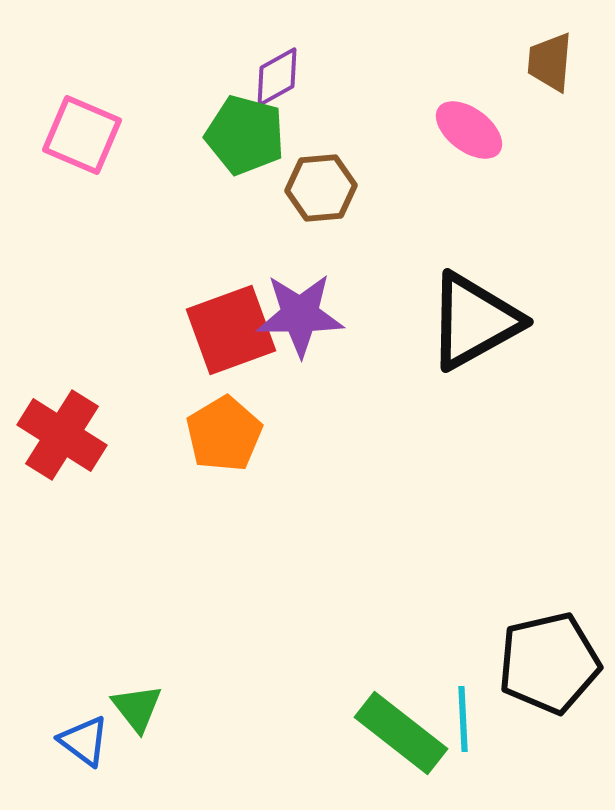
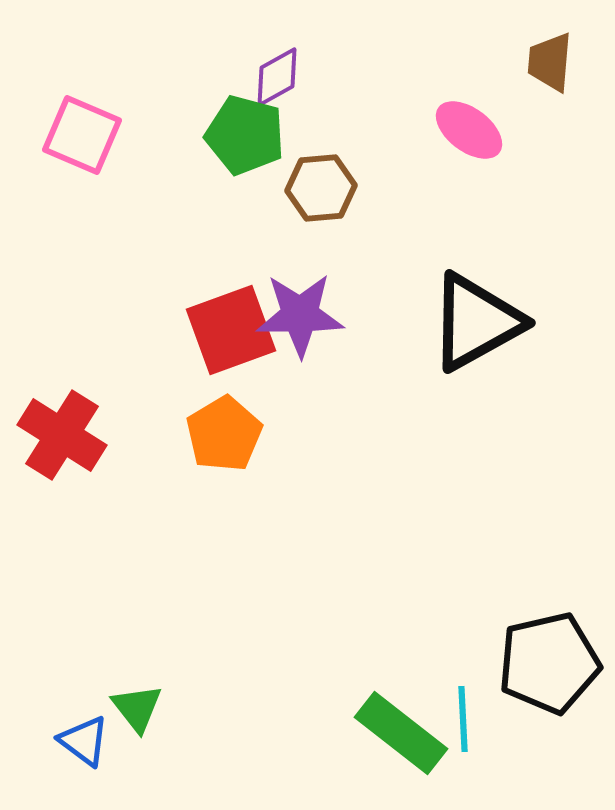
black triangle: moved 2 px right, 1 px down
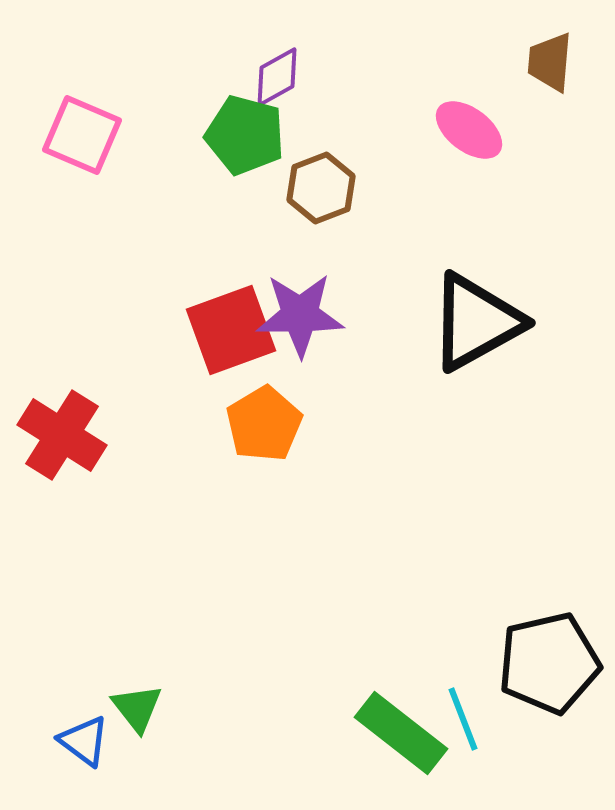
brown hexagon: rotated 16 degrees counterclockwise
orange pentagon: moved 40 px right, 10 px up
cyan line: rotated 18 degrees counterclockwise
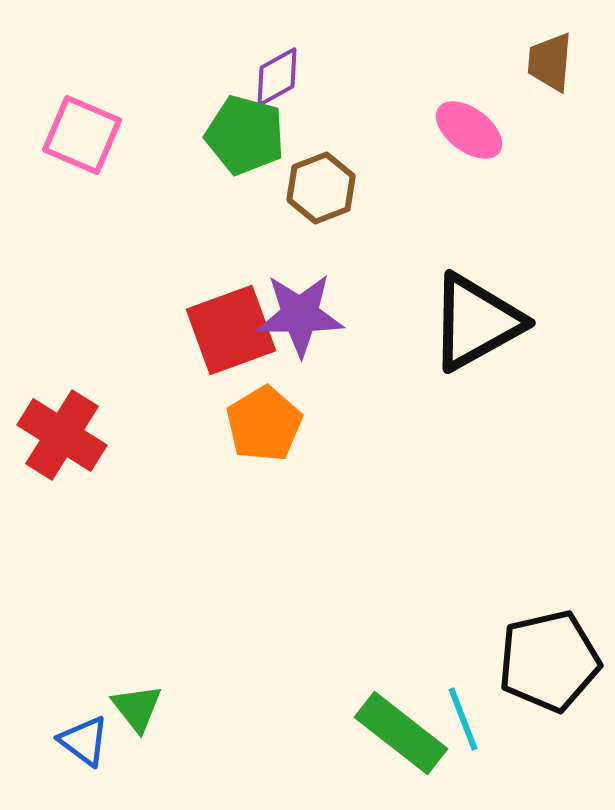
black pentagon: moved 2 px up
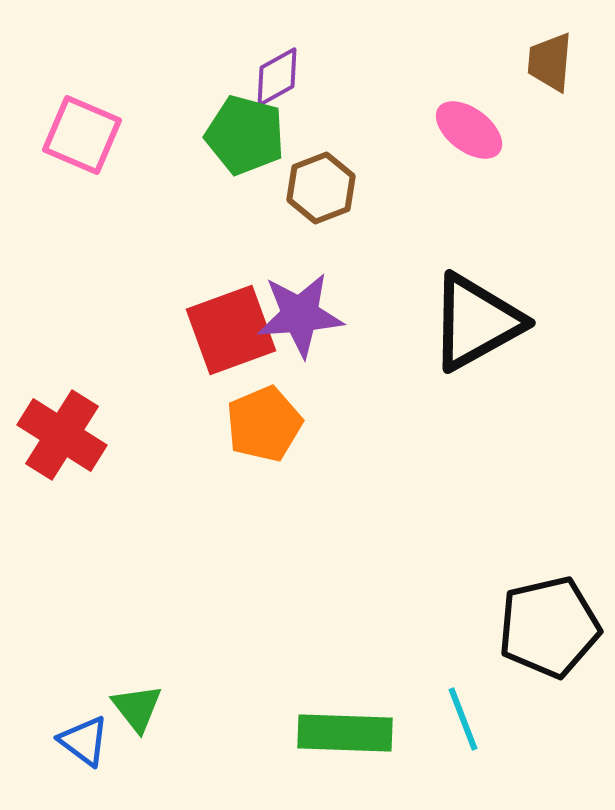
purple star: rotated 4 degrees counterclockwise
orange pentagon: rotated 8 degrees clockwise
black pentagon: moved 34 px up
green rectangle: moved 56 px left; rotated 36 degrees counterclockwise
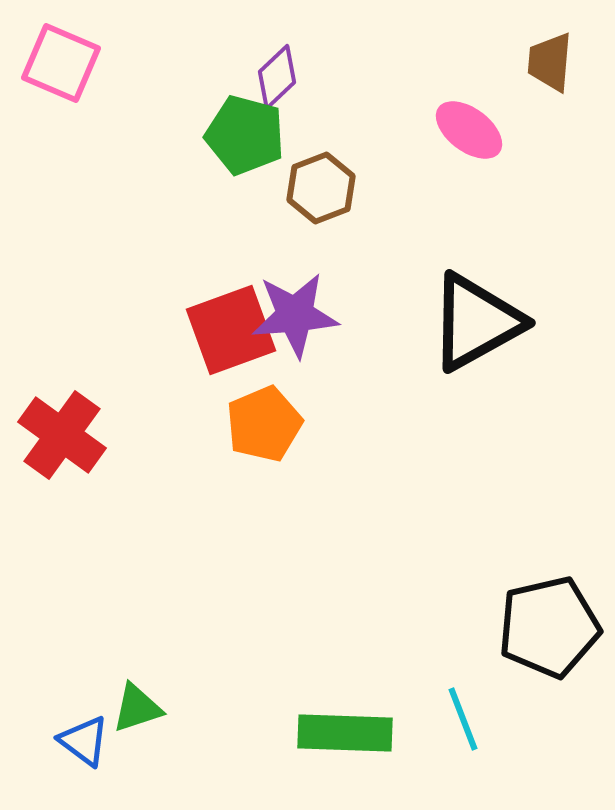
purple diamond: rotated 14 degrees counterclockwise
pink square: moved 21 px left, 72 px up
purple star: moved 5 px left
red cross: rotated 4 degrees clockwise
green triangle: rotated 50 degrees clockwise
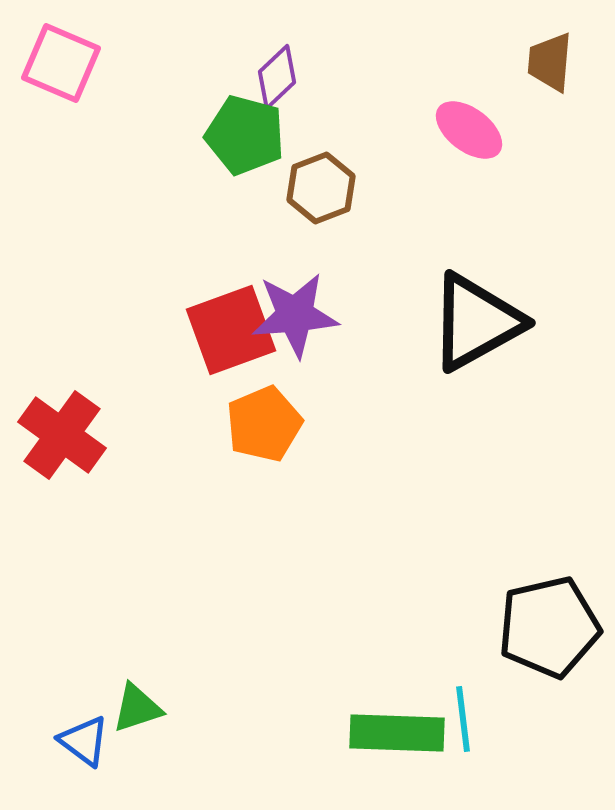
cyan line: rotated 14 degrees clockwise
green rectangle: moved 52 px right
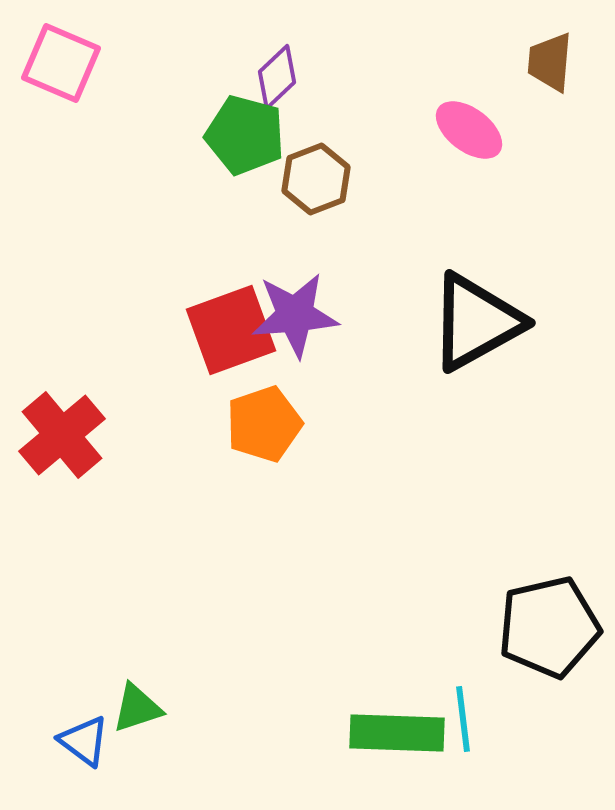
brown hexagon: moved 5 px left, 9 px up
orange pentagon: rotated 4 degrees clockwise
red cross: rotated 14 degrees clockwise
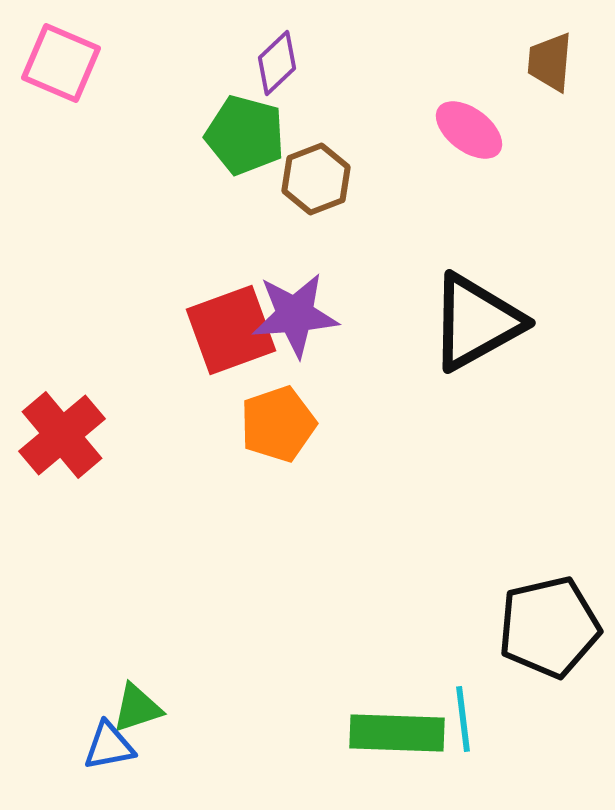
purple diamond: moved 14 px up
orange pentagon: moved 14 px right
blue triangle: moved 25 px right, 5 px down; rotated 48 degrees counterclockwise
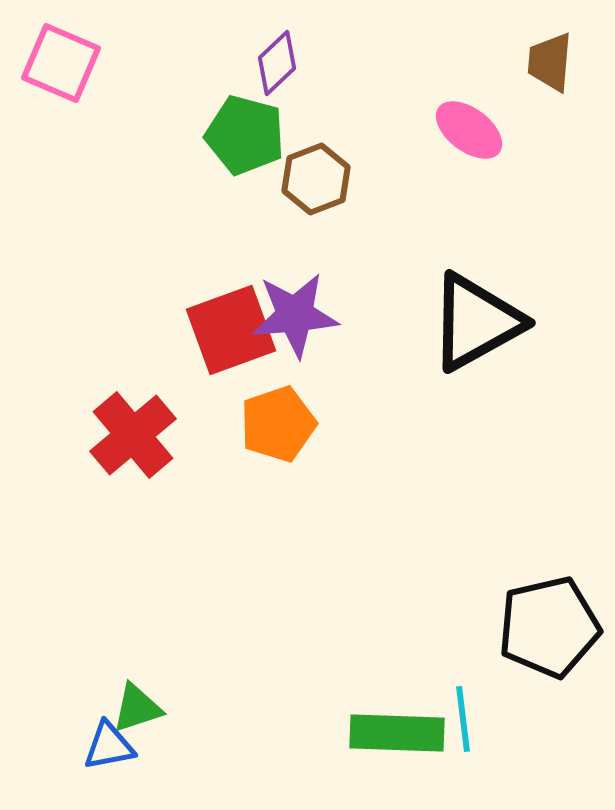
red cross: moved 71 px right
